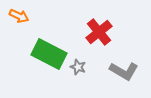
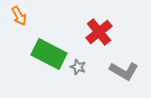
orange arrow: rotated 36 degrees clockwise
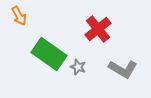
red cross: moved 1 px left, 3 px up
green rectangle: rotated 8 degrees clockwise
gray L-shape: moved 1 px left, 2 px up
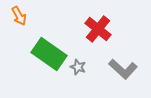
red cross: rotated 12 degrees counterclockwise
gray L-shape: rotated 12 degrees clockwise
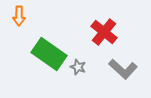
orange arrow: rotated 30 degrees clockwise
red cross: moved 6 px right, 3 px down
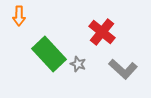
red cross: moved 2 px left
green rectangle: rotated 12 degrees clockwise
gray star: moved 3 px up
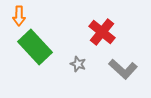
green rectangle: moved 14 px left, 7 px up
